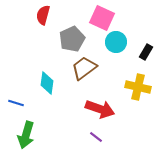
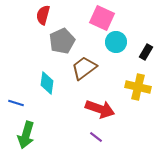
gray pentagon: moved 10 px left, 2 px down
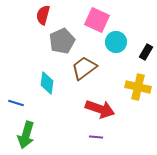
pink square: moved 5 px left, 2 px down
purple line: rotated 32 degrees counterclockwise
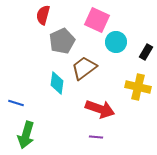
cyan diamond: moved 10 px right
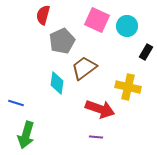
cyan circle: moved 11 px right, 16 px up
yellow cross: moved 10 px left
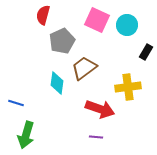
cyan circle: moved 1 px up
yellow cross: rotated 20 degrees counterclockwise
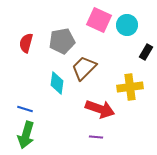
red semicircle: moved 17 px left, 28 px down
pink square: moved 2 px right
gray pentagon: rotated 15 degrees clockwise
brown trapezoid: rotated 8 degrees counterclockwise
yellow cross: moved 2 px right
blue line: moved 9 px right, 6 px down
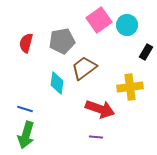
pink square: rotated 30 degrees clockwise
brown trapezoid: rotated 8 degrees clockwise
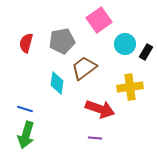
cyan circle: moved 2 px left, 19 px down
purple line: moved 1 px left, 1 px down
